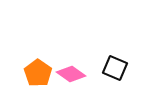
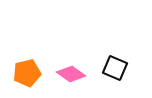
orange pentagon: moved 11 px left; rotated 24 degrees clockwise
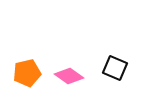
pink diamond: moved 2 px left, 2 px down
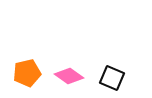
black square: moved 3 px left, 10 px down
